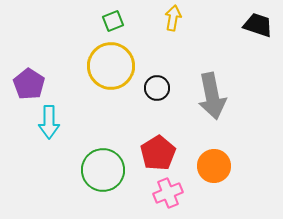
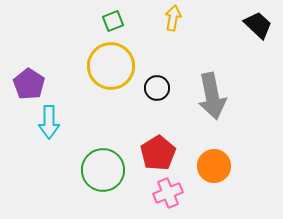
black trapezoid: rotated 24 degrees clockwise
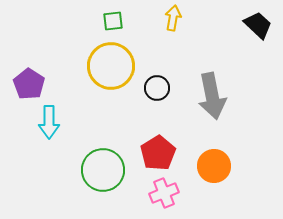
green square: rotated 15 degrees clockwise
pink cross: moved 4 px left
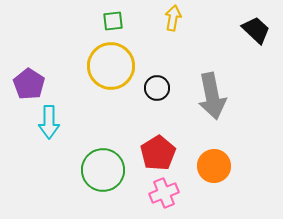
black trapezoid: moved 2 px left, 5 px down
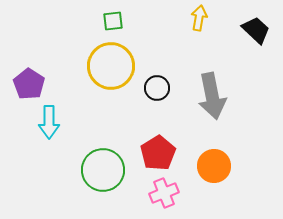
yellow arrow: moved 26 px right
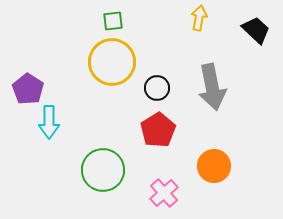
yellow circle: moved 1 px right, 4 px up
purple pentagon: moved 1 px left, 5 px down
gray arrow: moved 9 px up
red pentagon: moved 23 px up
pink cross: rotated 20 degrees counterclockwise
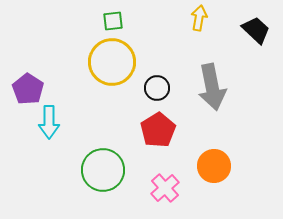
pink cross: moved 1 px right, 5 px up
